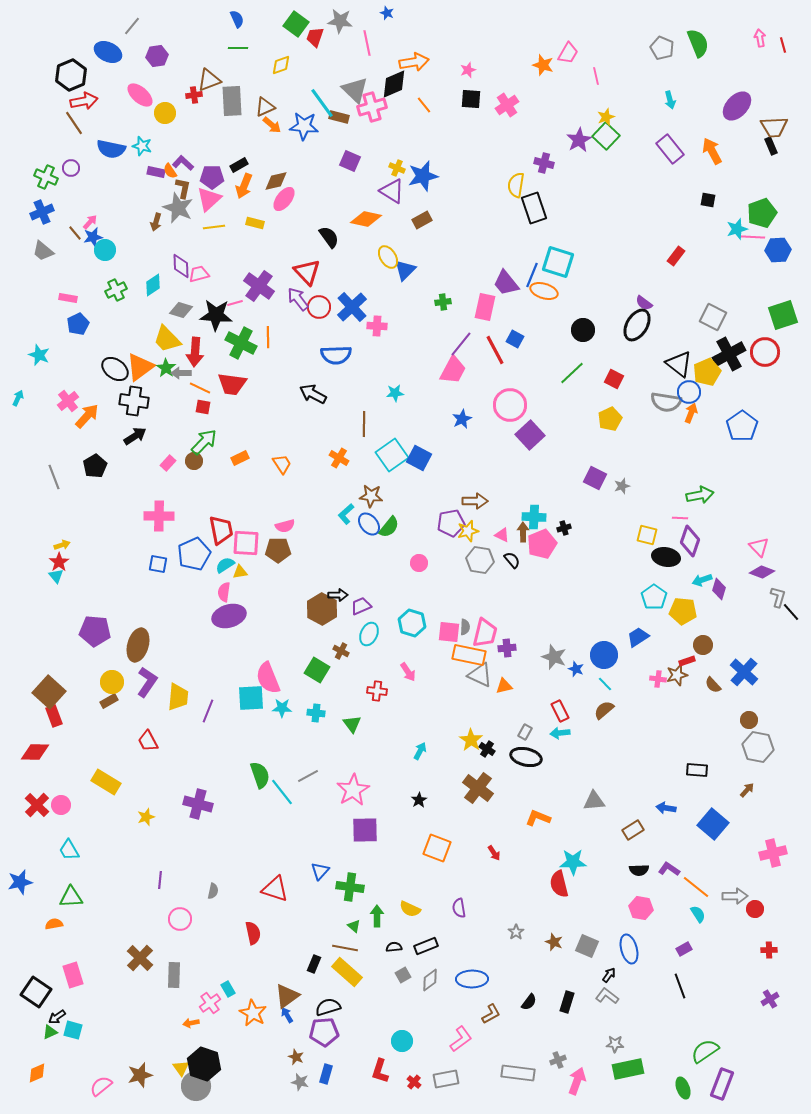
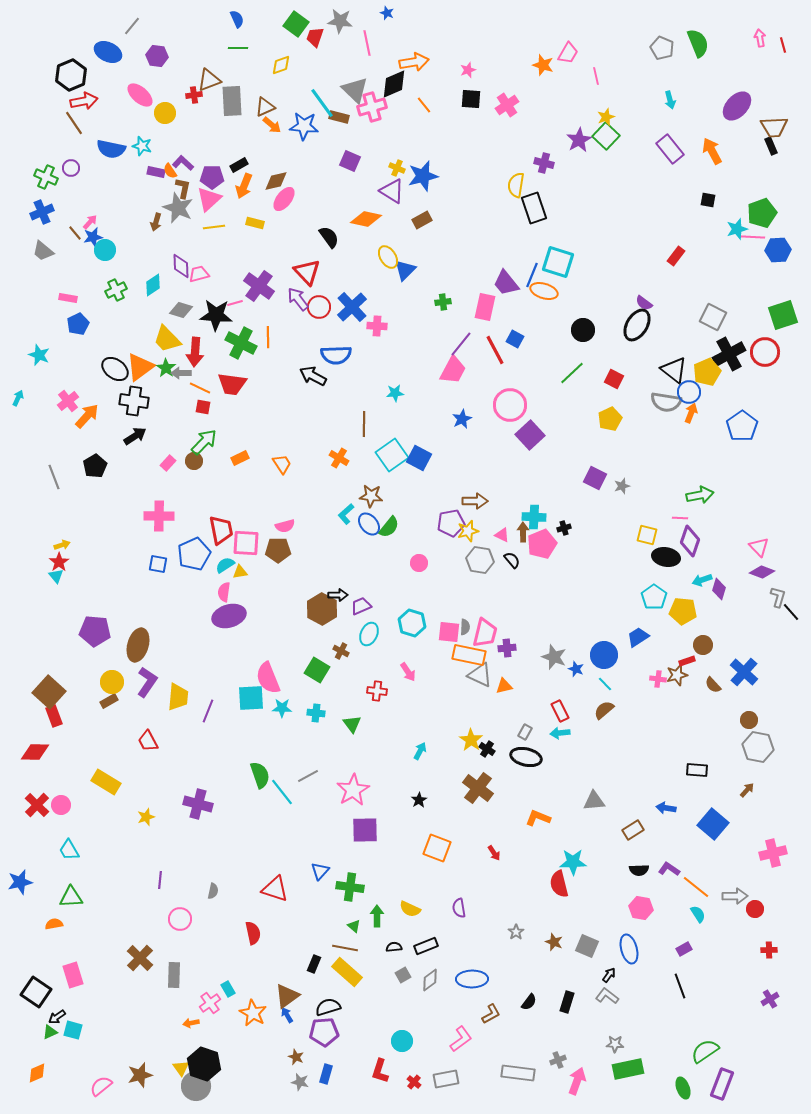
purple hexagon at (157, 56): rotated 15 degrees clockwise
black triangle at (679, 364): moved 5 px left, 6 px down
black arrow at (313, 394): moved 18 px up
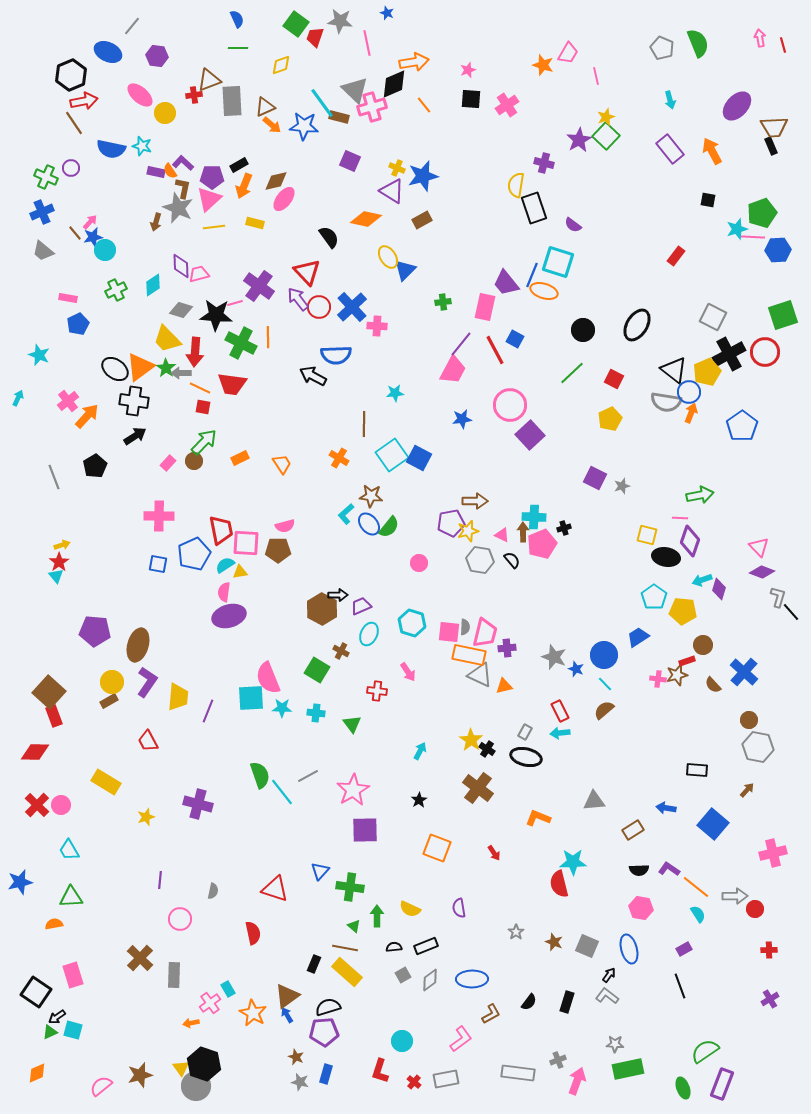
purple semicircle at (644, 303): moved 71 px left, 78 px up
blue star at (462, 419): rotated 18 degrees clockwise
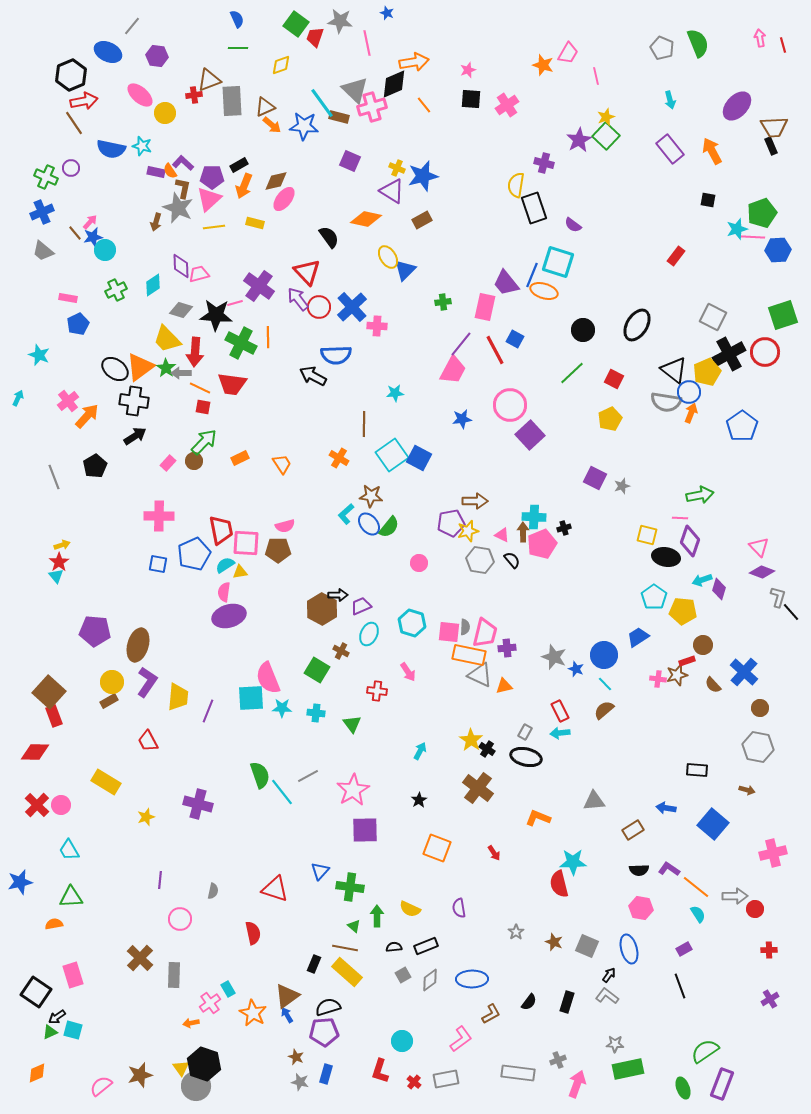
brown circle at (749, 720): moved 11 px right, 12 px up
brown arrow at (747, 790): rotated 63 degrees clockwise
pink arrow at (577, 1081): moved 3 px down
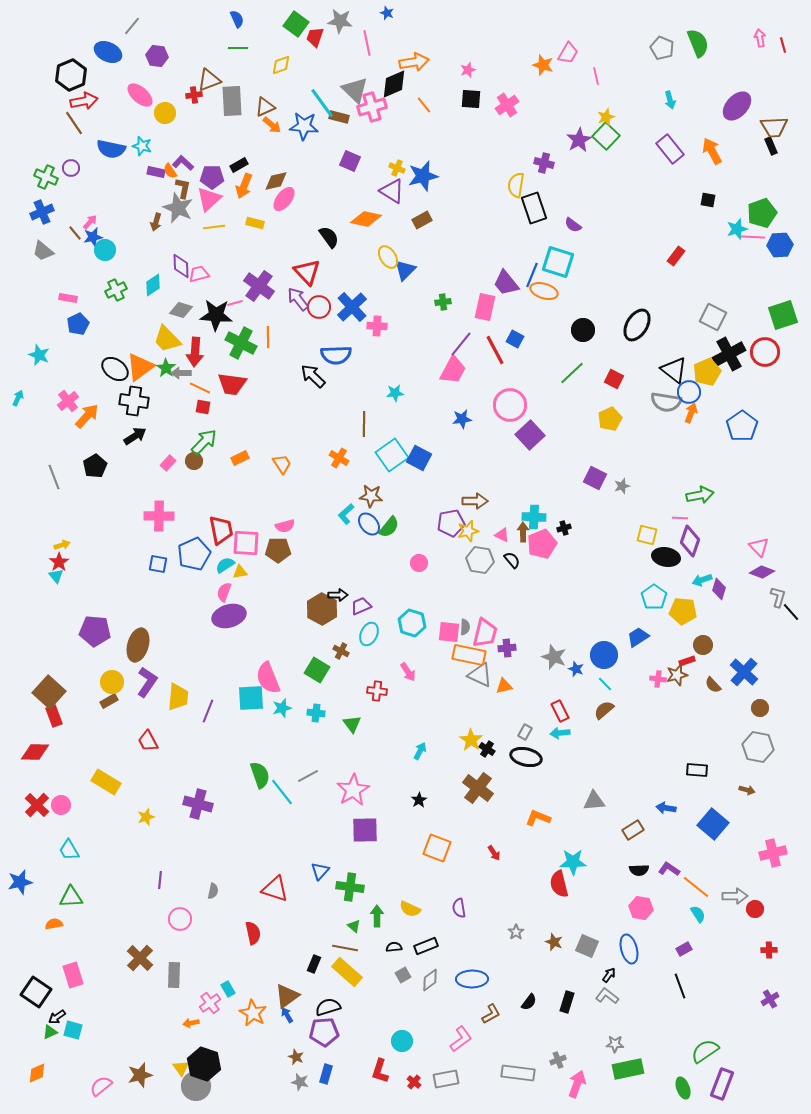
blue hexagon at (778, 250): moved 2 px right, 5 px up
black arrow at (313, 376): rotated 16 degrees clockwise
pink semicircle at (224, 592): rotated 12 degrees clockwise
cyan star at (282, 708): rotated 18 degrees counterclockwise
